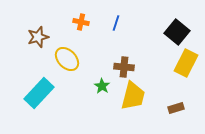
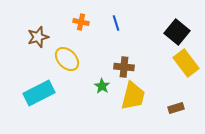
blue line: rotated 35 degrees counterclockwise
yellow rectangle: rotated 64 degrees counterclockwise
cyan rectangle: rotated 20 degrees clockwise
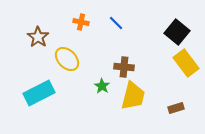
blue line: rotated 28 degrees counterclockwise
brown star: rotated 20 degrees counterclockwise
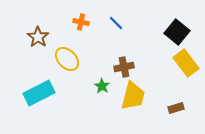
brown cross: rotated 18 degrees counterclockwise
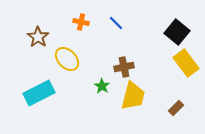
brown rectangle: rotated 28 degrees counterclockwise
